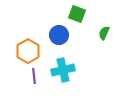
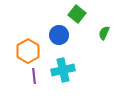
green square: rotated 18 degrees clockwise
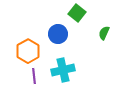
green square: moved 1 px up
blue circle: moved 1 px left, 1 px up
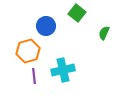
blue circle: moved 12 px left, 8 px up
orange hexagon: rotated 15 degrees clockwise
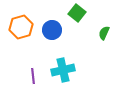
blue circle: moved 6 px right, 4 px down
orange hexagon: moved 7 px left, 24 px up
purple line: moved 1 px left
